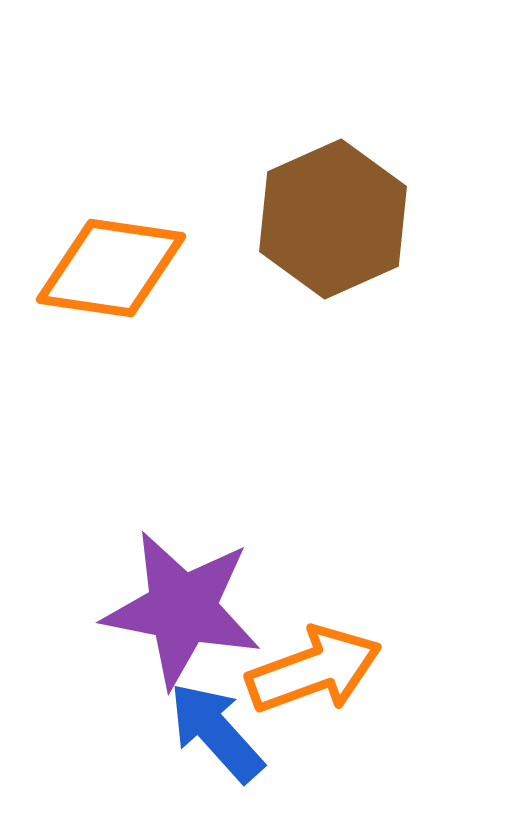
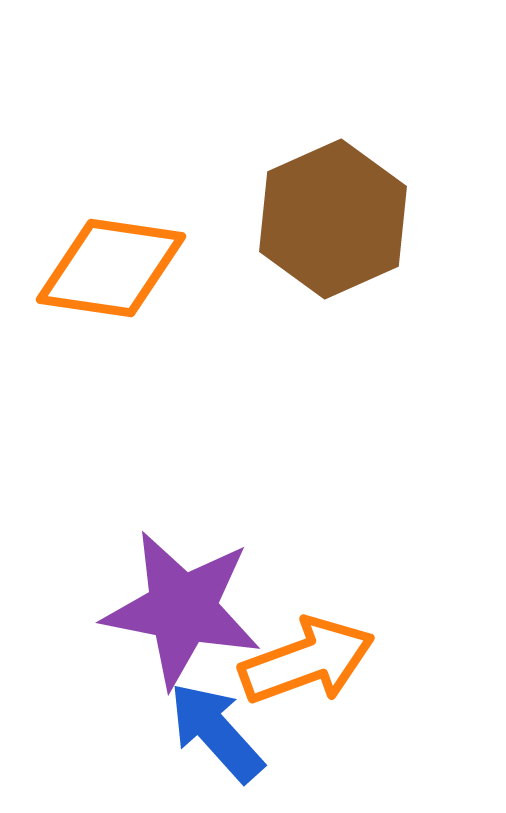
orange arrow: moved 7 px left, 9 px up
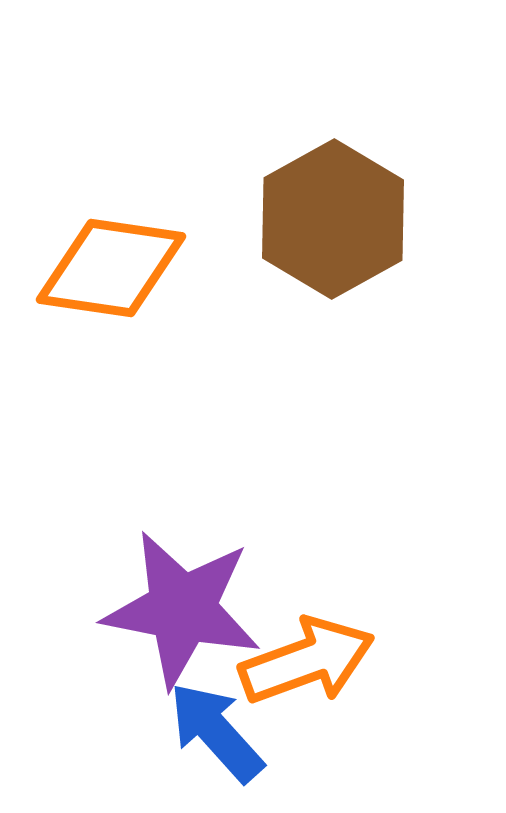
brown hexagon: rotated 5 degrees counterclockwise
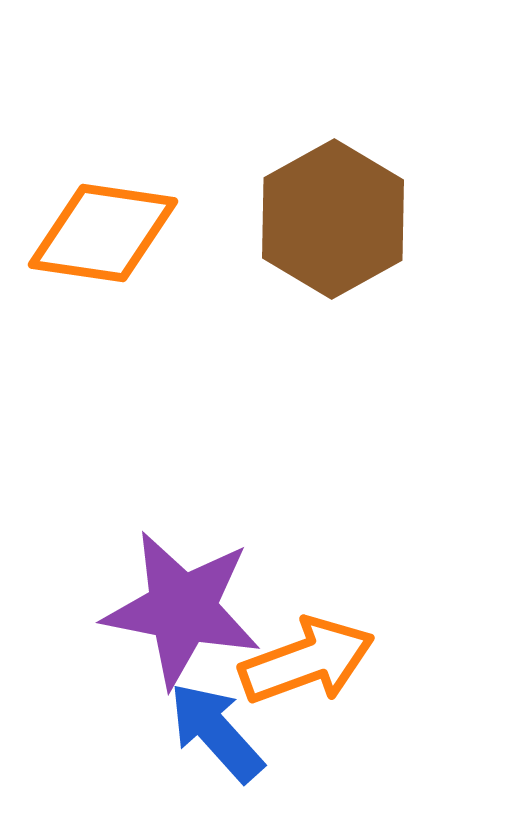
orange diamond: moved 8 px left, 35 px up
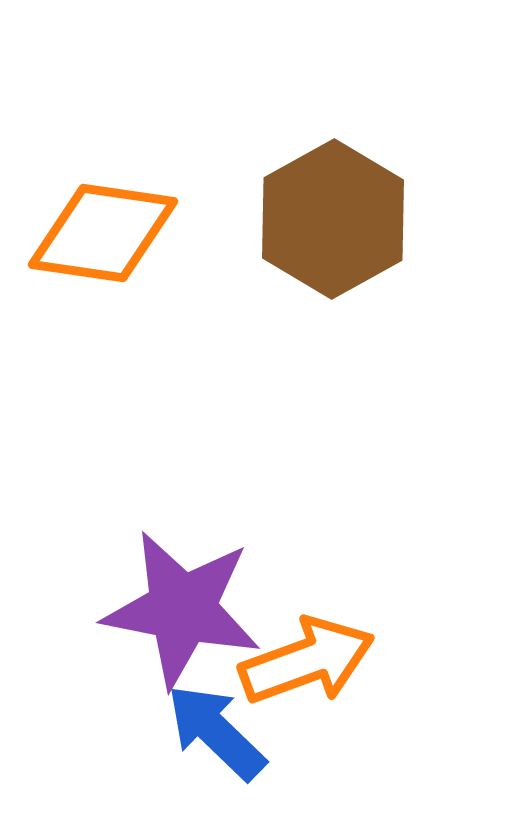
blue arrow: rotated 4 degrees counterclockwise
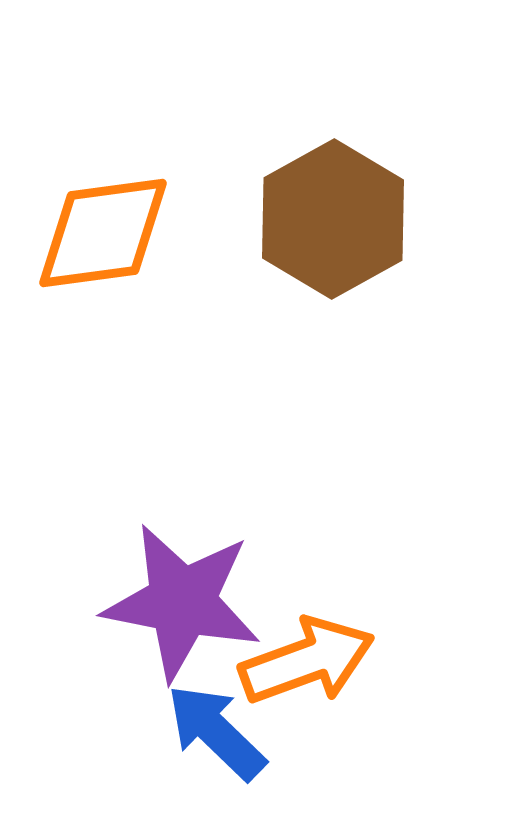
orange diamond: rotated 16 degrees counterclockwise
purple star: moved 7 px up
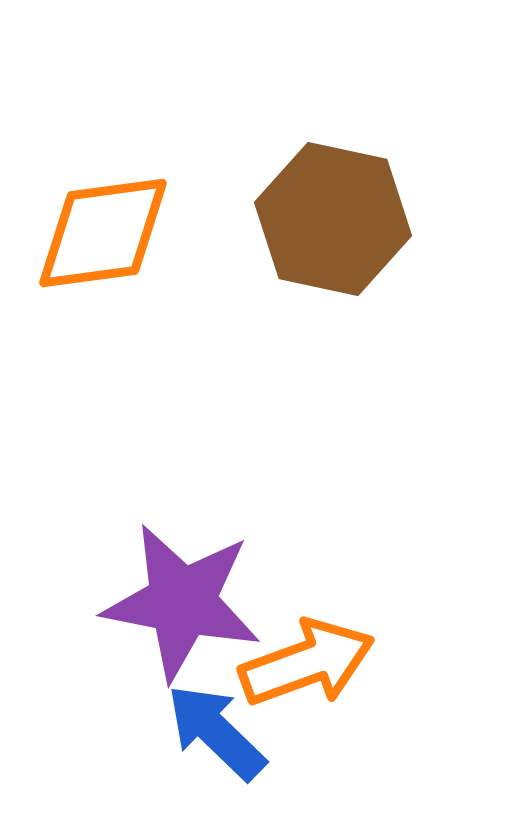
brown hexagon: rotated 19 degrees counterclockwise
orange arrow: moved 2 px down
